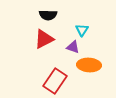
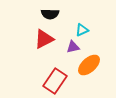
black semicircle: moved 2 px right, 1 px up
cyan triangle: rotated 32 degrees clockwise
purple triangle: rotated 32 degrees counterclockwise
orange ellipse: rotated 45 degrees counterclockwise
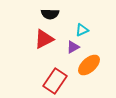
purple triangle: rotated 16 degrees counterclockwise
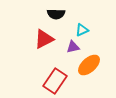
black semicircle: moved 6 px right
purple triangle: rotated 16 degrees clockwise
